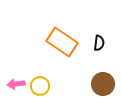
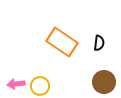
brown circle: moved 1 px right, 2 px up
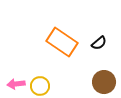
black semicircle: rotated 42 degrees clockwise
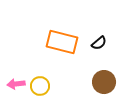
orange rectangle: rotated 20 degrees counterclockwise
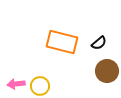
brown circle: moved 3 px right, 11 px up
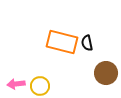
black semicircle: moved 12 px left; rotated 119 degrees clockwise
brown circle: moved 1 px left, 2 px down
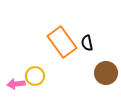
orange rectangle: rotated 40 degrees clockwise
yellow circle: moved 5 px left, 10 px up
